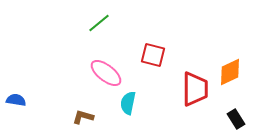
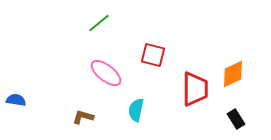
orange diamond: moved 3 px right, 2 px down
cyan semicircle: moved 8 px right, 7 px down
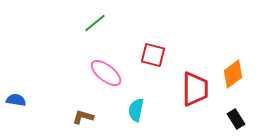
green line: moved 4 px left
orange diamond: rotated 12 degrees counterclockwise
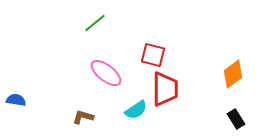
red trapezoid: moved 30 px left
cyan semicircle: rotated 135 degrees counterclockwise
